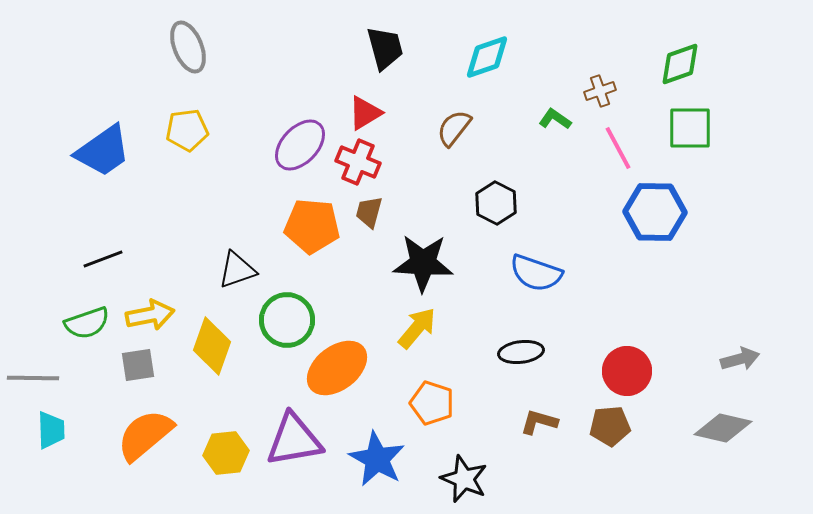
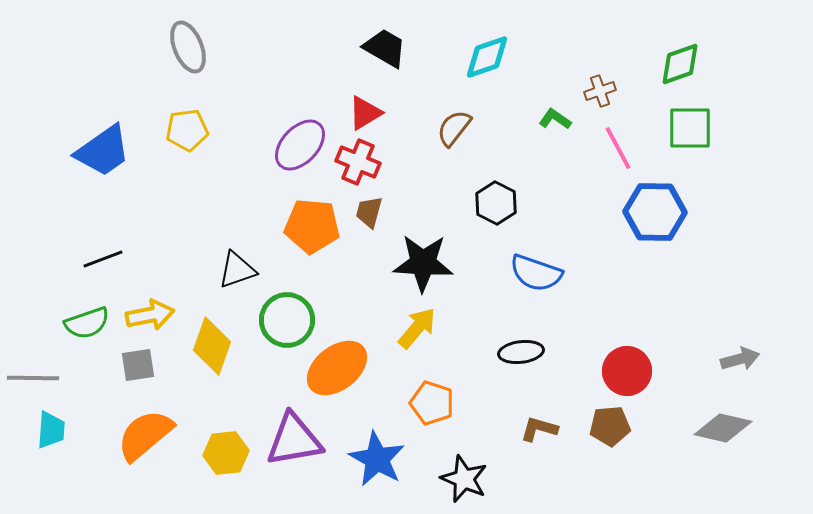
black trapezoid at (385, 48): rotated 45 degrees counterclockwise
brown L-shape at (539, 422): moved 7 px down
cyan trapezoid at (51, 430): rotated 6 degrees clockwise
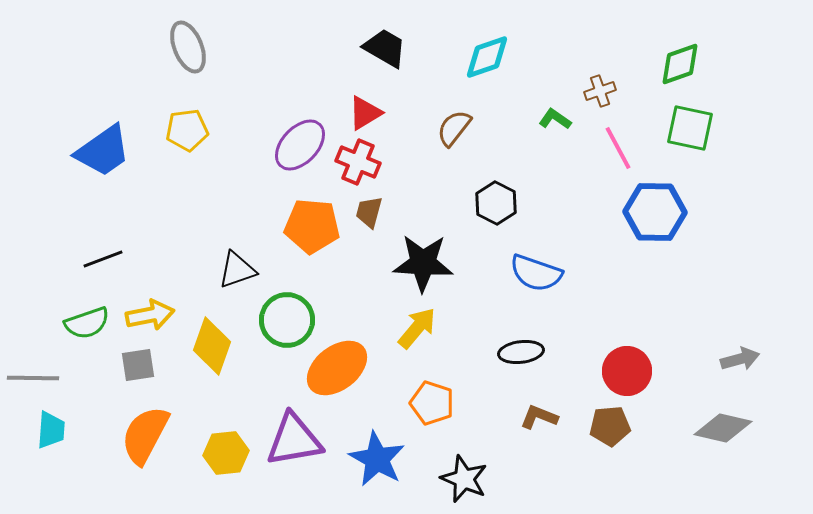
green square at (690, 128): rotated 12 degrees clockwise
brown L-shape at (539, 429): moved 12 px up; rotated 6 degrees clockwise
orange semicircle at (145, 435): rotated 22 degrees counterclockwise
